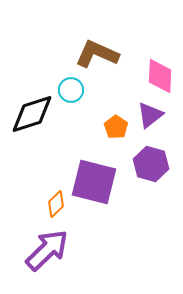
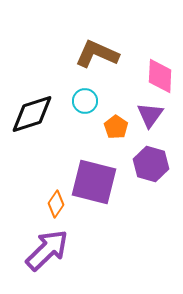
cyan circle: moved 14 px right, 11 px down
purple triangle: rotated 16 degrees counterclockwise
orange diamond: rotated 12 degrees counterclockwise
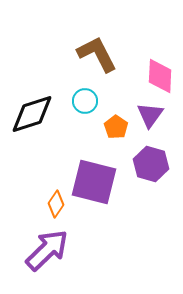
brown L-shape: rotated 39 degrees clockwise
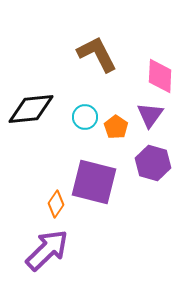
cyan circle: moved 16 px down
black diamond: moved 1 px left, 5 px up; rotated 12 degrees clockwise
purple hexagon: moved 2 px right, 1 px up
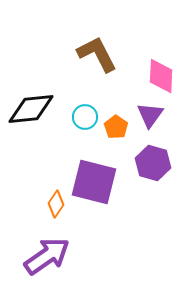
pink diamond: moved 1 px right
purple arrow: moved 6 px down; rotated 9 degrees clockwise
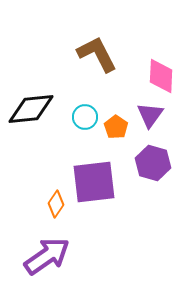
purple square: rotated 21 degrees counterclockwise
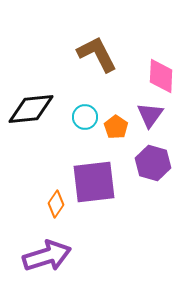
purple arrow: rotated 18 degrees clockwise
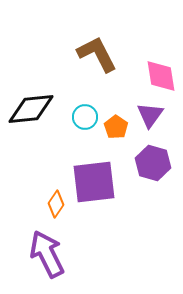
pink diamond: rotated 12 degrees counterclockwise
purple arrow: moved 2 px up; rotated 99 degrees counterclockwise
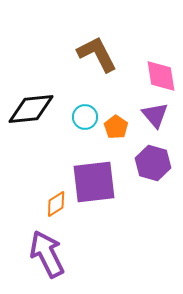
purple triangle: moved 5 px right; rotated 16 degrees counterclockwise
orange diamond: rotated 24 degrees clockwise
